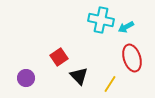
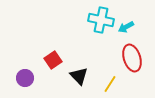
red square: moved 6 px left, 3 px down
purple circle: moved 1 px left
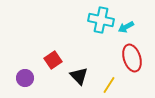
yellow line: moved 1 px left, 1 px down
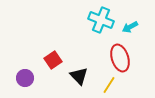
cyan cross: rotated 10 degrees clockwise
cyan arrow: moved 4 px right
red ellipse: moved 12 px left
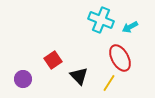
red ellipse: rotated 12 degrees counterclockwise
purple circle: moved 2 px left, 1 px down
yellow line: moved 2 px up
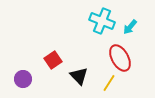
cyan cross: moved 1 px right, 1 px down
cyan arrow: rotated 21 degrees counterclockwise
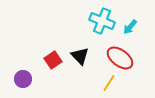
red ellipse: rotated 24 degrees counterclockwise
black triangle: moved 1 px right, 20 px up
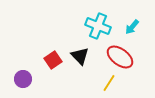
cyan cross: moved 4 px left, 5 px down
cyan arrow: moved 2 px right
red ellipse: moved 1 px up
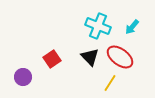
black triangle: moved 10 px right, 1 px down
red square: moved 1 px left, 1 px up
purple circle: moved 2 px up
yellow line: moved 1 px right
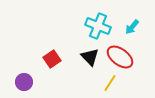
purple circle: moved 1 px right, 5 px down
